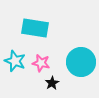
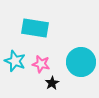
pink star: moved 1 px down
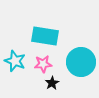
cyan rectangle: moved 10 px right, 8 px down
pink star: moved 2 px right; rotated 18 degrees counterclockwise
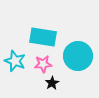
cyan rectangle: moved 2 px left, 1 px down
cyan circle: moved 3 px left, 6 px up
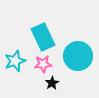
cyan rectangle: rotated 56 degrees clockwise
cyan star: rotated 30 degrees clockwise
